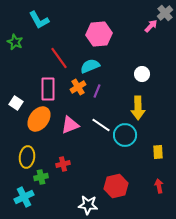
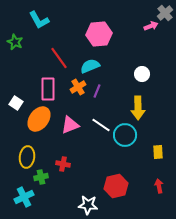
pink arrow: rotated 24 degrees clockwise
red cross: rotated 24 degrees clockwise
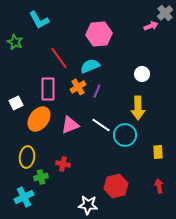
white square: rotated 32 degrees clockwise
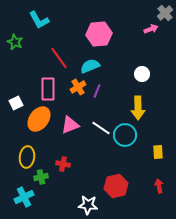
pink arrow: moved 3 px down
white line: moved 3 px down
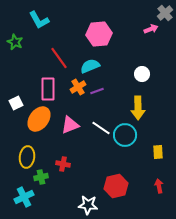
purple line: rotated 48 degrees clockwise
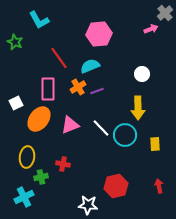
white line: rotated 12 degrees clockwise
yellow rectangle: moved 3 px left, 8 px up
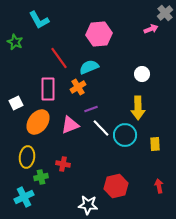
cyan semicircle: moved 1 px left, 1 px down
purple line: moved 6 px left, 18 px down
orange ellipse: moved 1 px left, 3 px down
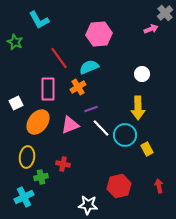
yellow rectangle: moved 8 px left, 5 px down; rotated 24 degrees counterclockwise
red hexagon: moved 3 px right
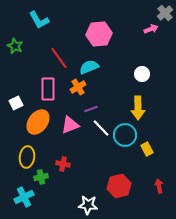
green star: moved 4 px down
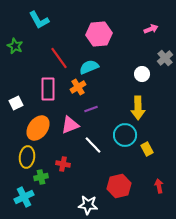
gray cross: moved 45 px down
orange ellipse: moved 6 px down
white line: moved 8 px left, 17 px down
